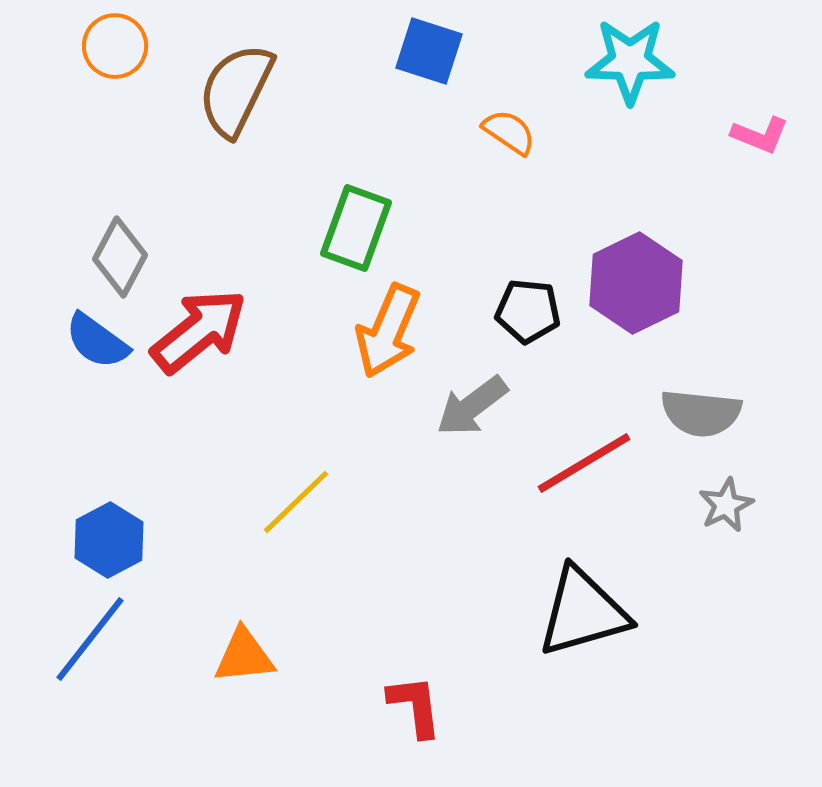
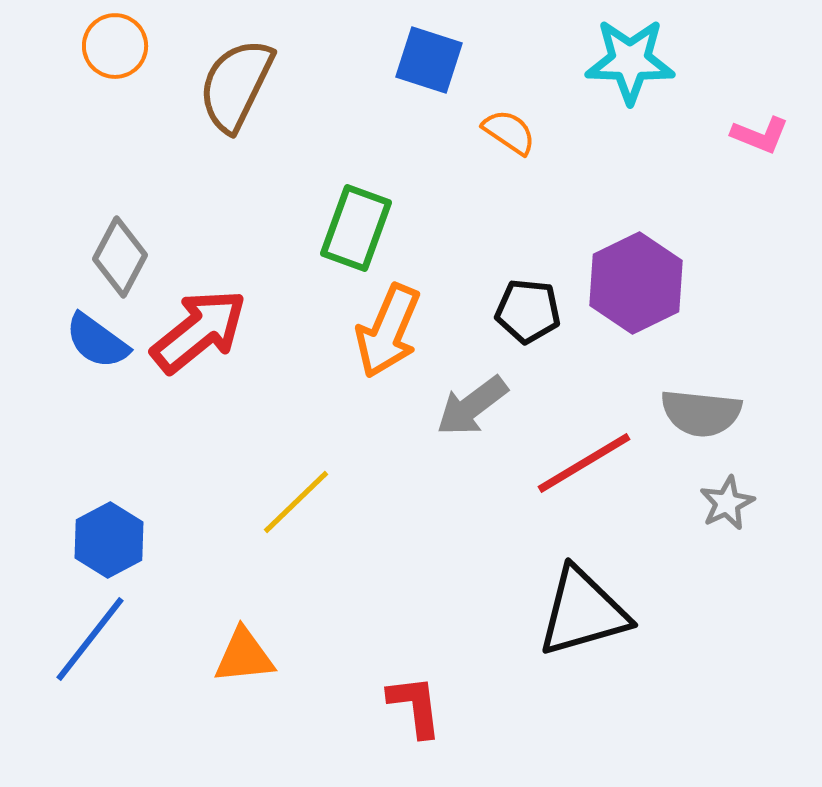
blue square: moved 9 px down
brown semicircle: moved 5 px up
gray star: moved 1 px right, 2 px up
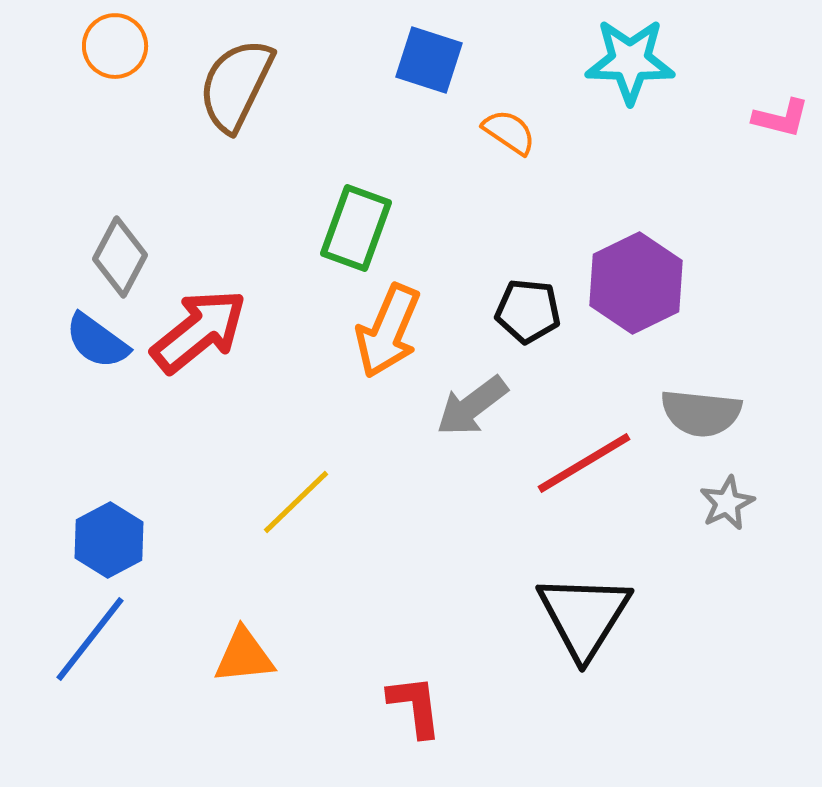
pink L-shape: moved 21 px right, 17 px up; rotated 8 degrees counterclockwise
black triangle: moved 1 px right, 4 px down; rotated 42 degrees counterclockwise
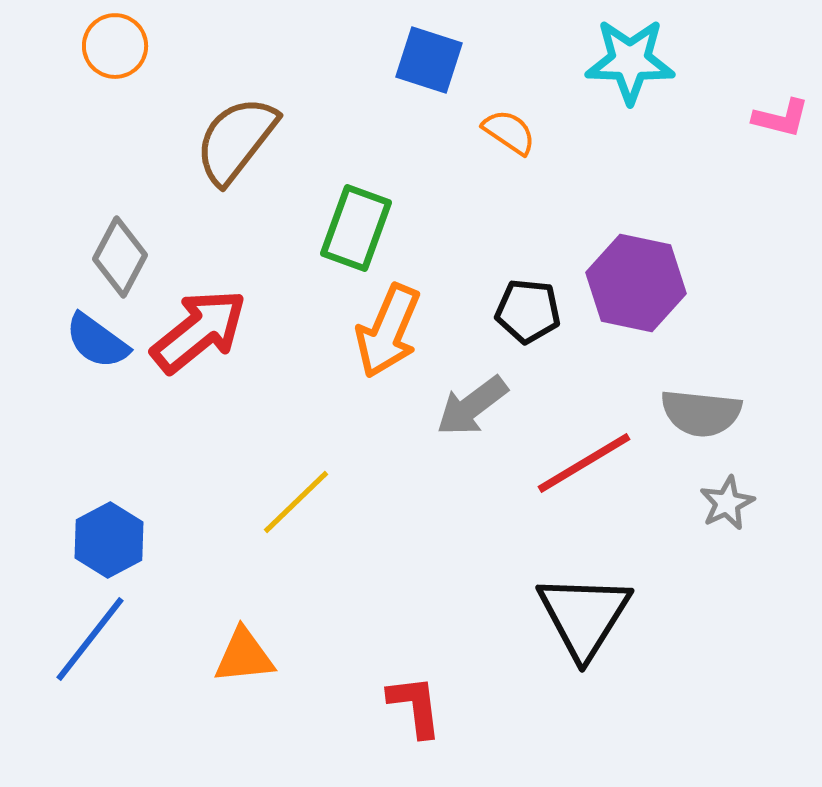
brown semicircle: moved 55 px down; rotated 12 degrees clockwise
purple hexagon: rotated 22 degrees counterclockwise
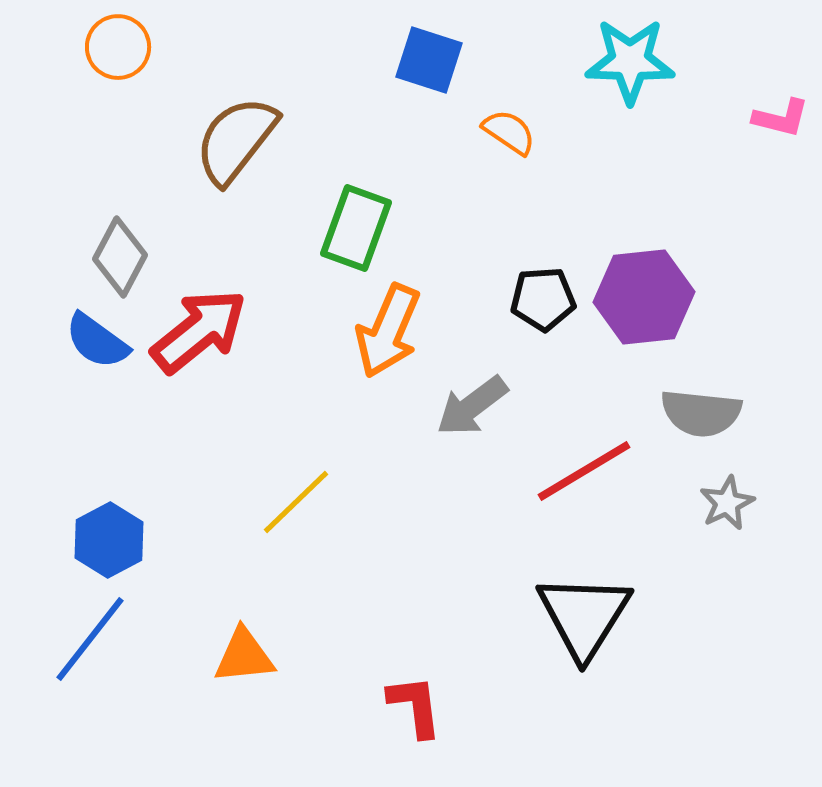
orange circle: moved 3 px right, 1 px down
purple hexagon: moved 8 px right, 14 px down; rotated 18 degrees counterclockwise
black pentagon: moved 15 px right, 12 px up; rotated 10 degrees counterclockwise
red line: moved 8 px down
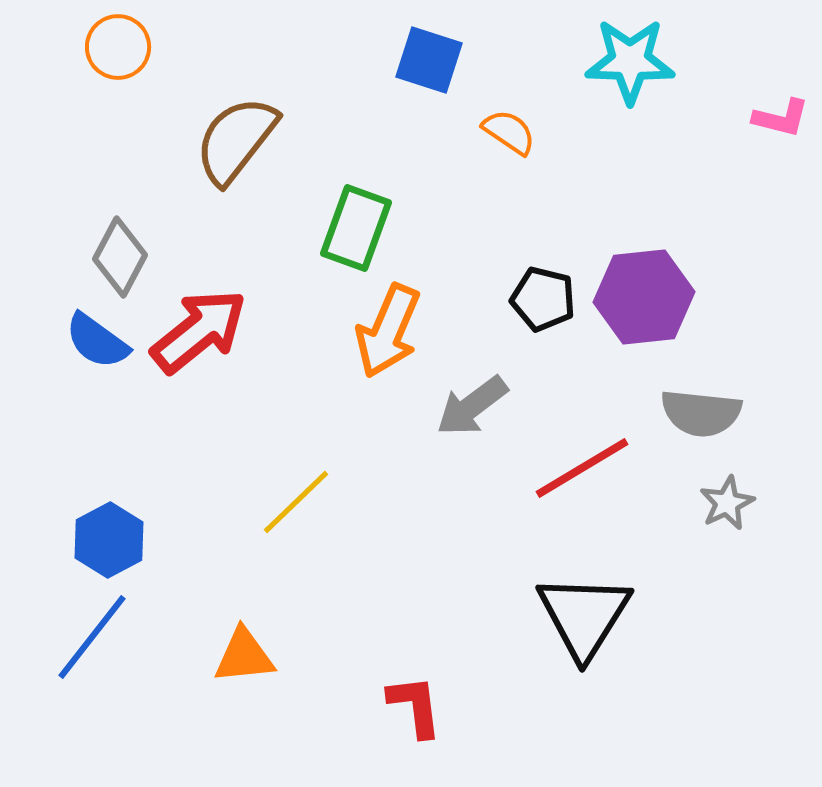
black pentagon: rotated 18 degrees clockwise
red line: moved 2 px left, 3 px up
blue line: moved 2 px right, 2 px up
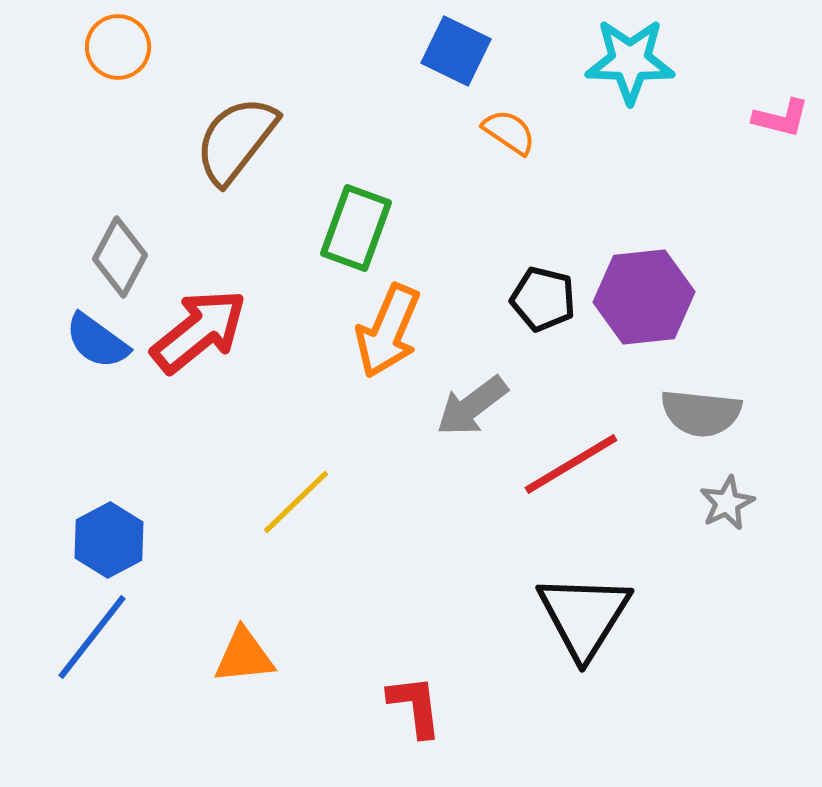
blue square: moved 27 px right, 9 px up; rotated 8 degrees clockwise
red line: moved 11 px left, 4 px up
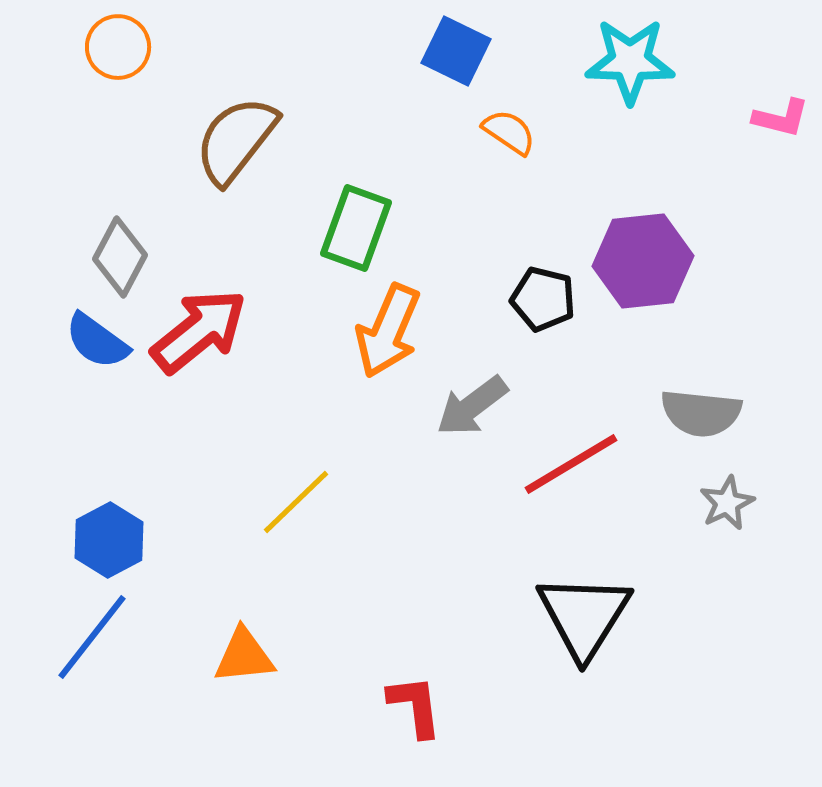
purple hexagon: moved 1 px left, 36 px up
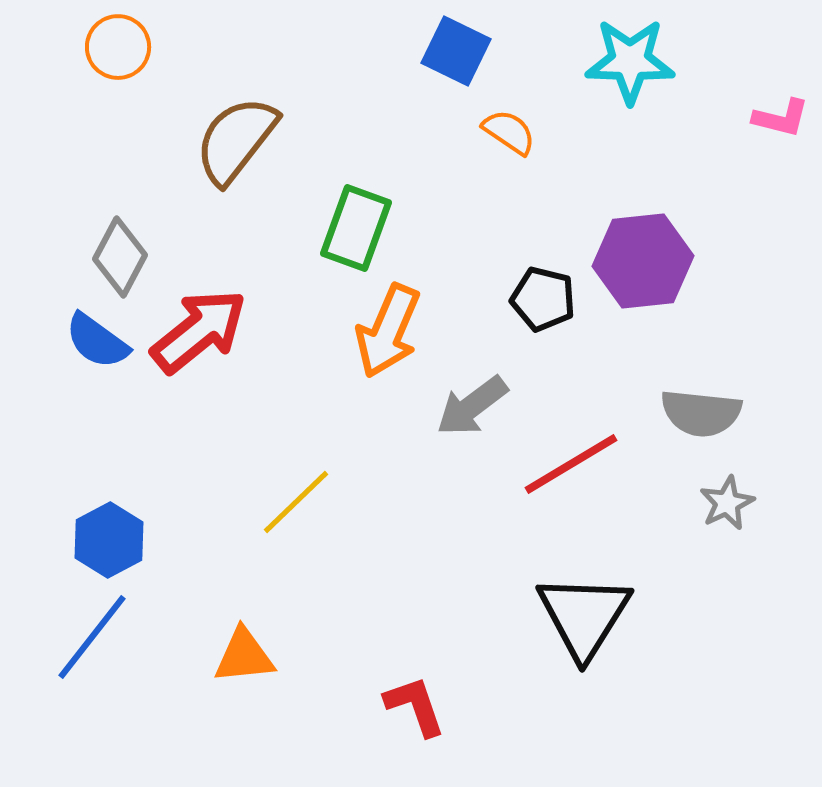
red L-shape: rotated 12 degrees counterclockwise
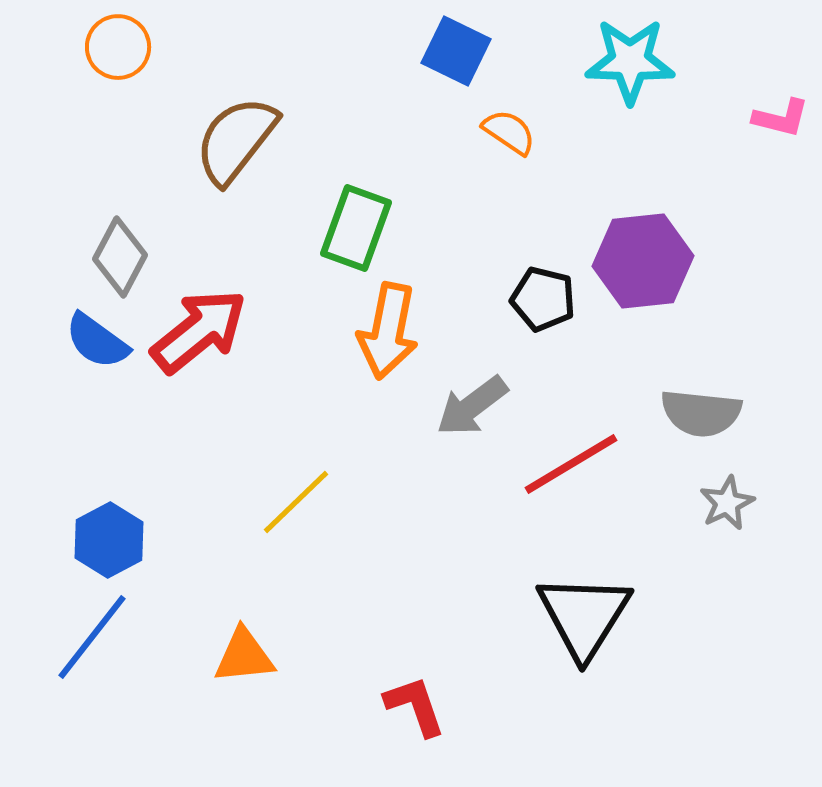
orange arrow: rotated 12 degrees counterclockwise
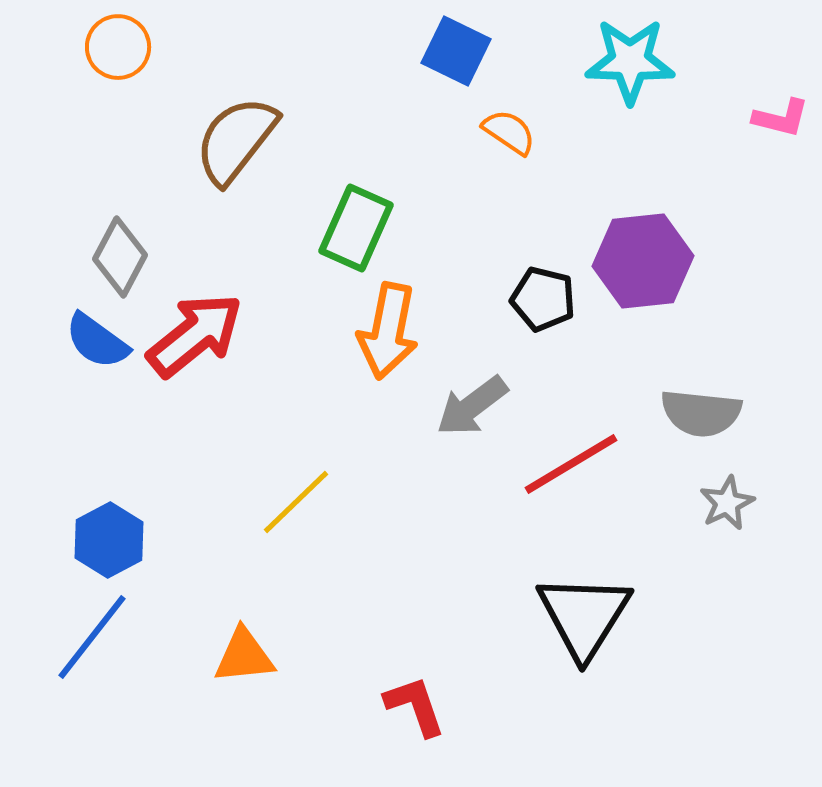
green rectangle: rotated 4 degrees clockwise
red arrow: moved 4 px left, 4 px down
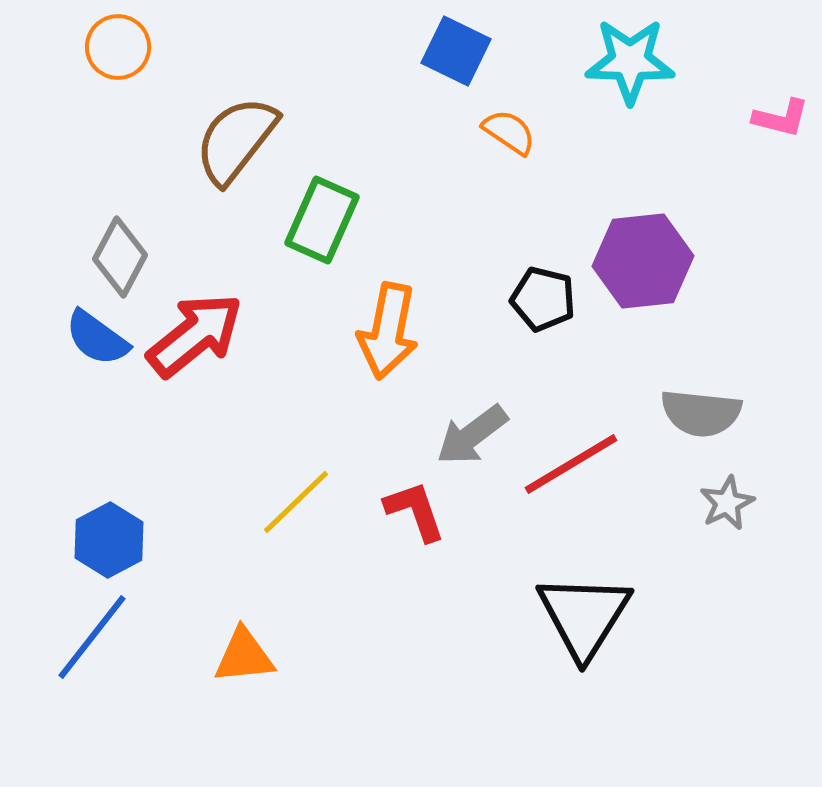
green rectangle: moved 34 px left, 8 px up
blue semicircle: moved 3 px up
gray arrow: moved 29 px down
red L-shape: moved 195 px up
